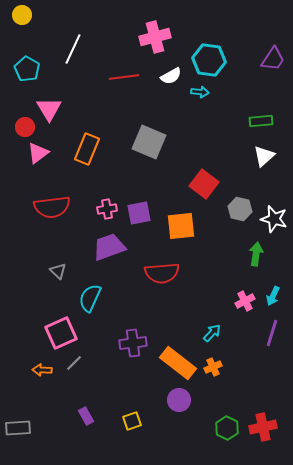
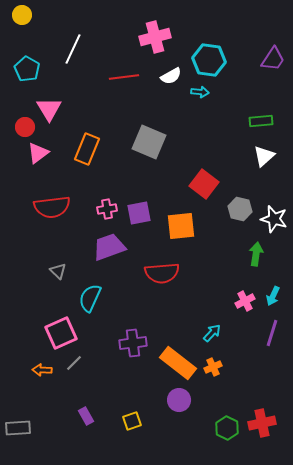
red cross at (263, 427): moved 1 px left, 4 px up
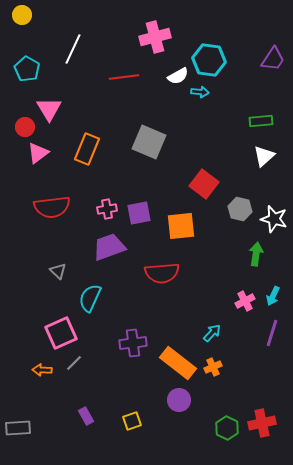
white semicircle at (171, 76): moved 7 px right
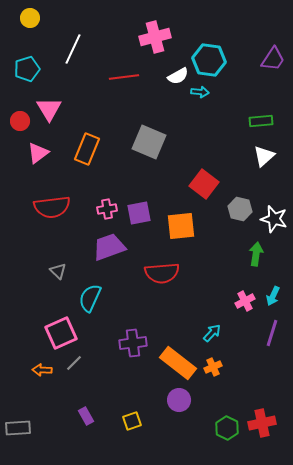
yellow circle at (22, 15): moved 8 px right, 3 px down
cyan pentagon at (27, 69): rotated 25 degrees clockwise
red circle at (25, 127): moved 5 px left, 6 px up
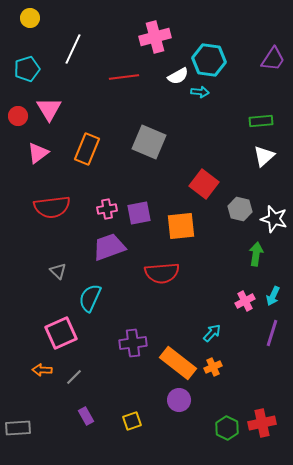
red circle at (20, 121): moved 2 px left, 5 px up
gray line at (74, 363): moved 14 px down
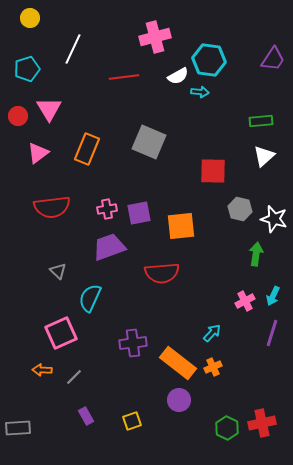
red square at (204, 184): moved 9 px right, 13 px up; rotated 36 degrees counterclockwise
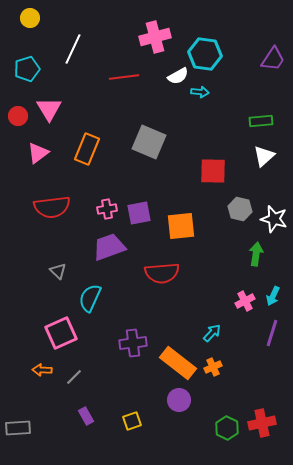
cyan hexagon at (209, 60): moved 4 px left, 6 px up
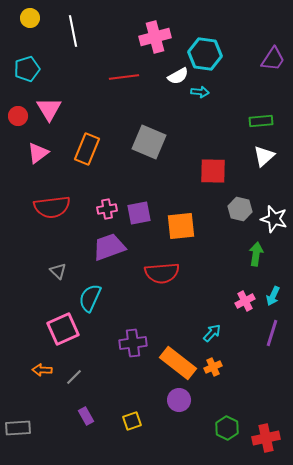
white line at (73, 49): moved 18 px up; rotated 36 degrees counterclockwise
pink square at (61, 333): moved 2 px right, 4 px up
red cross at (262, 423): moved 4 px right, 15 px down
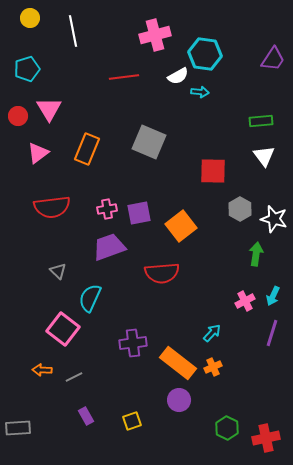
pink cross at (155, 37): moved 2 px up
white triangle at (264, 156): rotated 25 degrees counterclockwise
gray hexagon at (240, 209): rotated 15 degrees clockwise
orange square at (181, 226): rotated 32 degrees counterclockwise
pink square at (63, 329): rotated 28 degrees counterclockwise
gray line at (74, 377): rotated 18 degrees clockwise
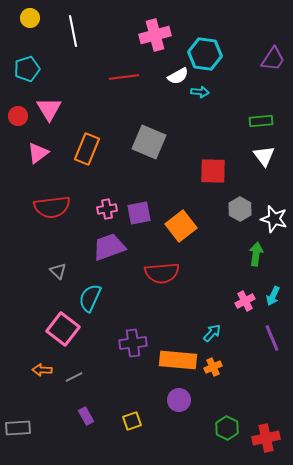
purple line at (272, 333): moved 5 px down; rotated 40 degrees counterclockwise
orange rectangle at (178, 363): moved 3 px up; rotated 33 degrees counterclockwise
